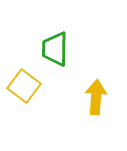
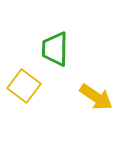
yellow arrow: rotated 120 degrees clockwise
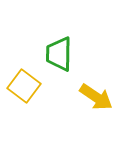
green trapezoid: moved 4 px right, 5 px down
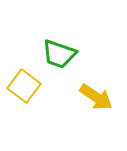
green trapezoid: rotated 72 degrees counterclockwise
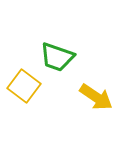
green trapezoid: moved 2 px left, 3 px down
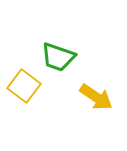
green trapezoid: moved 1 px right
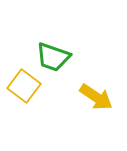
green trapezoid: moved 5 px left
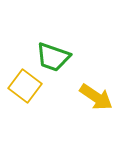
yellow square: moved 1 px right
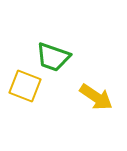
yellow square: rotated 16 degrees counterclockwise
